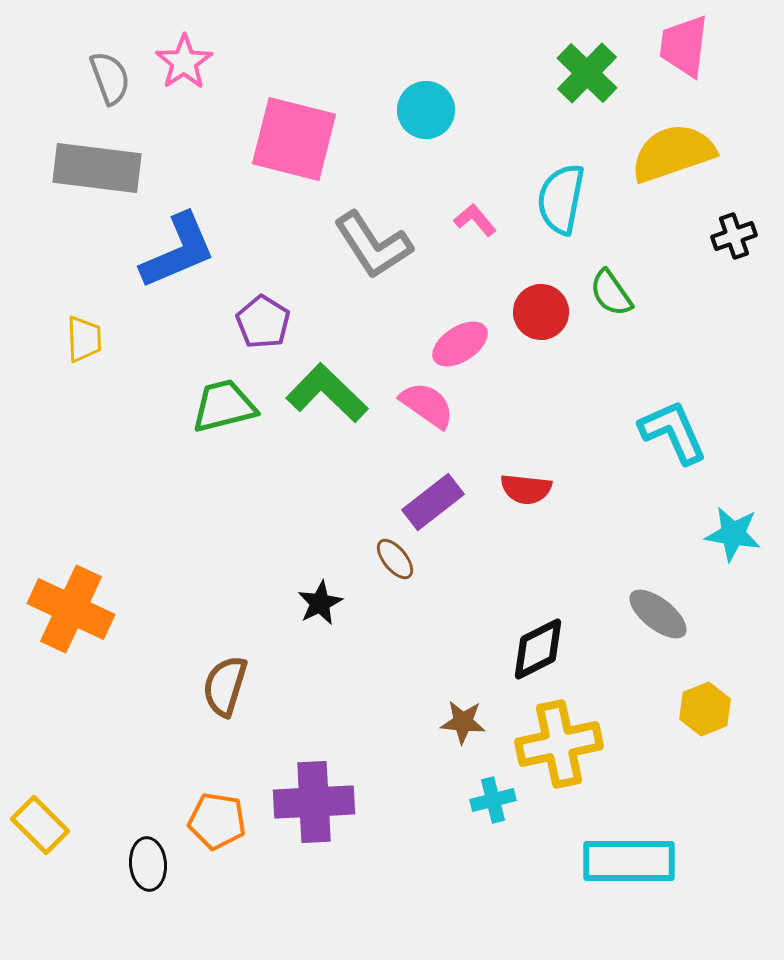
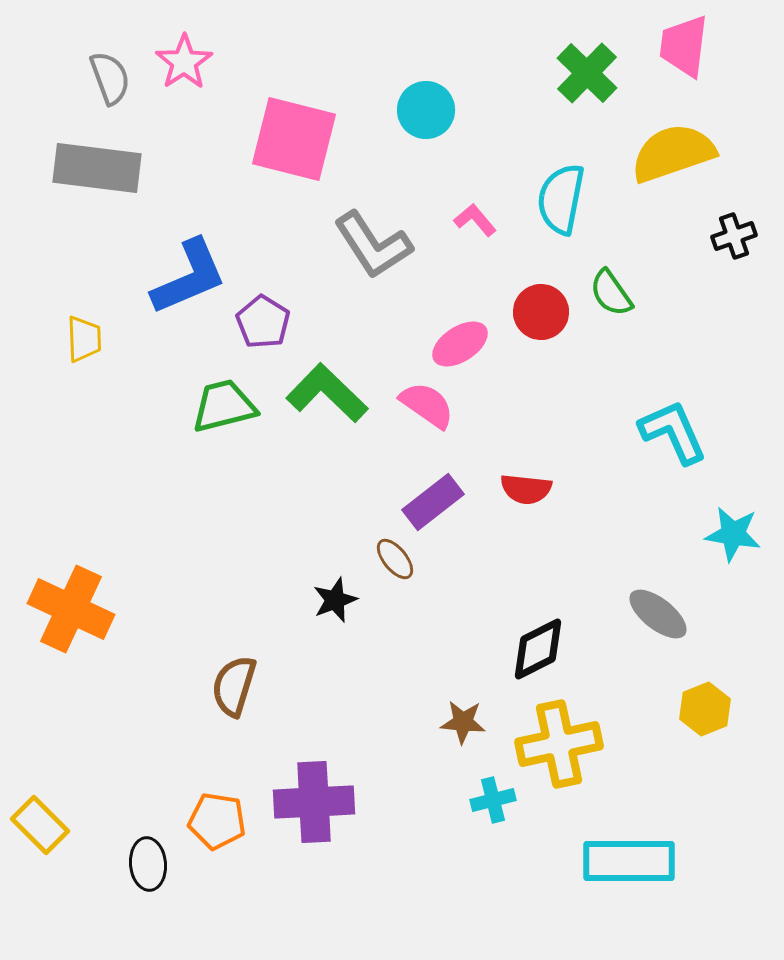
blue L-shape: moved 11 px right, 26 px down
black star: moved 15 px right, 3 px up; rotated 6 degrees clockwise
brown semicircle: moved 9 px right
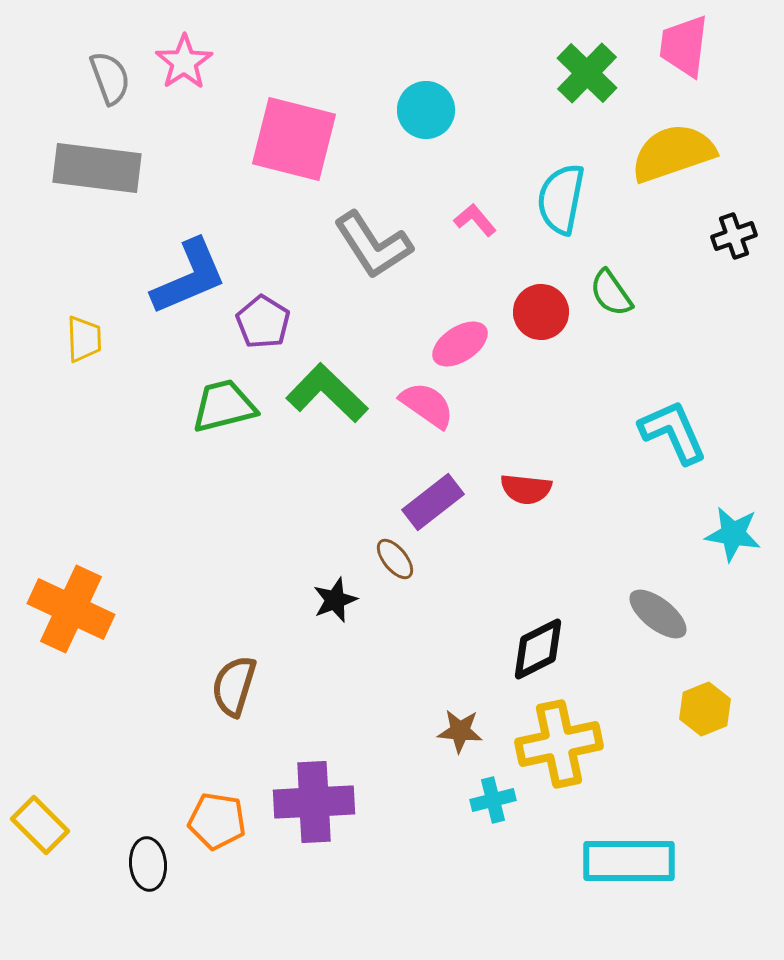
brown star: moved 3 px left, 9 px down
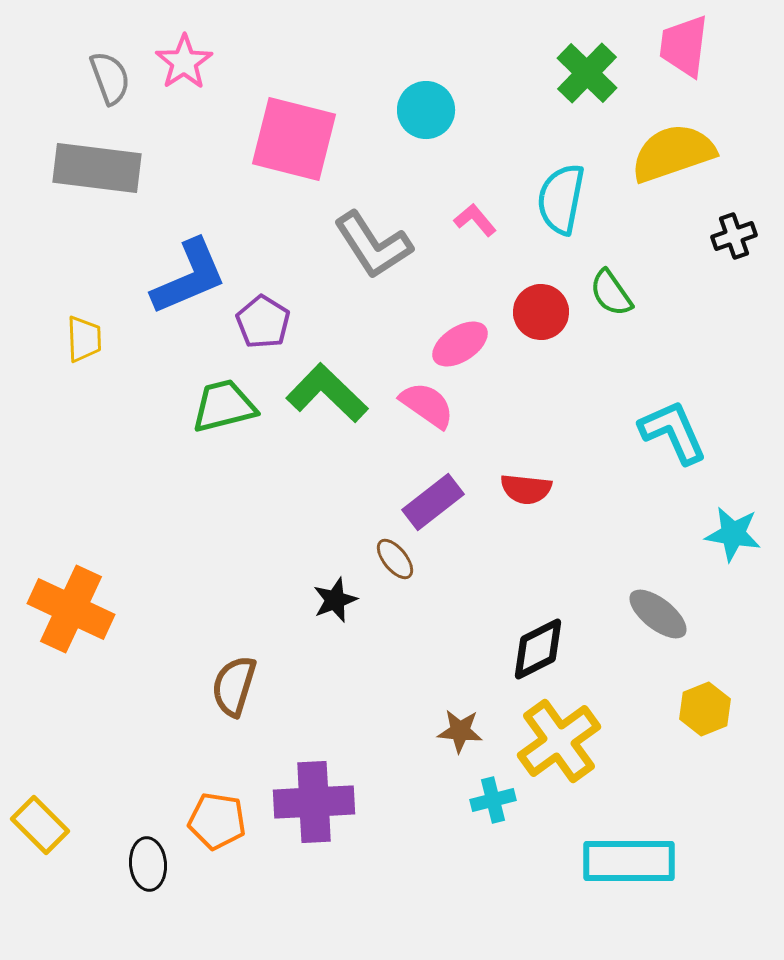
yellow cross: moved 3 px up; rotated 24 degrees counterclockwise
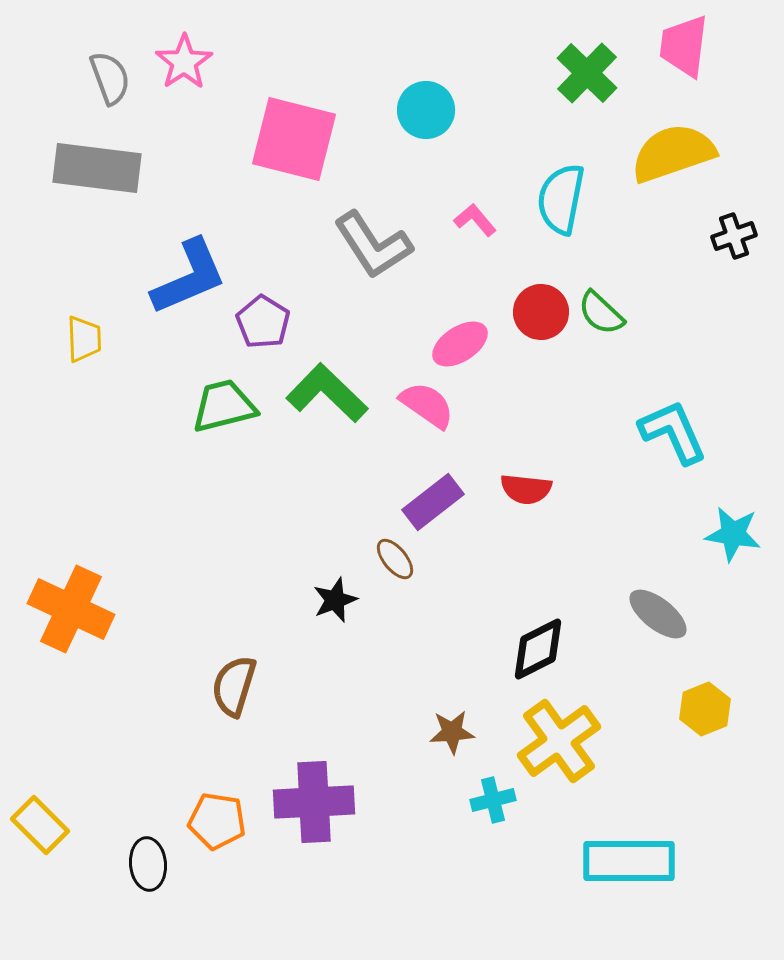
green semicircle: moved 10 px left, 20 px down; rotated 12 degrees counterclockwise
brown star: moved 8 px left, 1 px down; rotated 9 degrees counterclockwise
